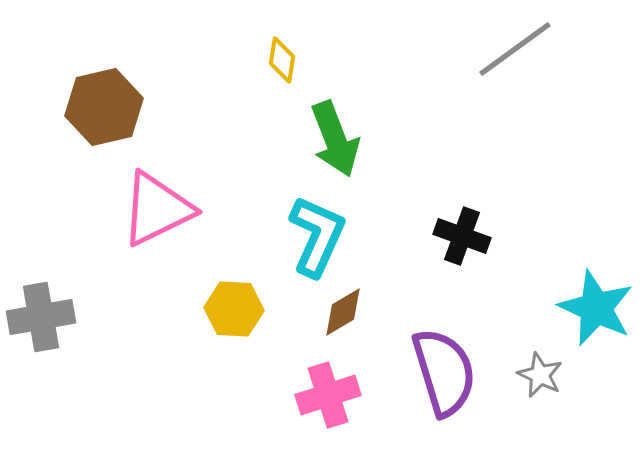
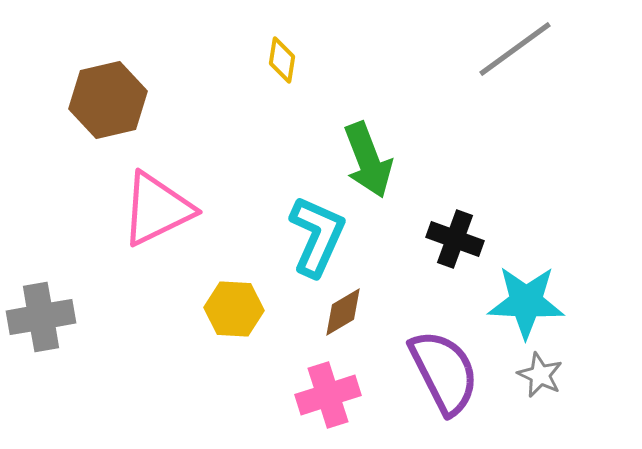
brown hexagon: moved 4 px right, 7 px up
green arrow: moved 33 px right, 21 px down
black cross: moved 7 px left, 3 px down
cyan star: moved 70 px left, 6 px up; rotated 22 degrees counterclockwise
purple semicircle: rotated 10 degrees counterclockwise
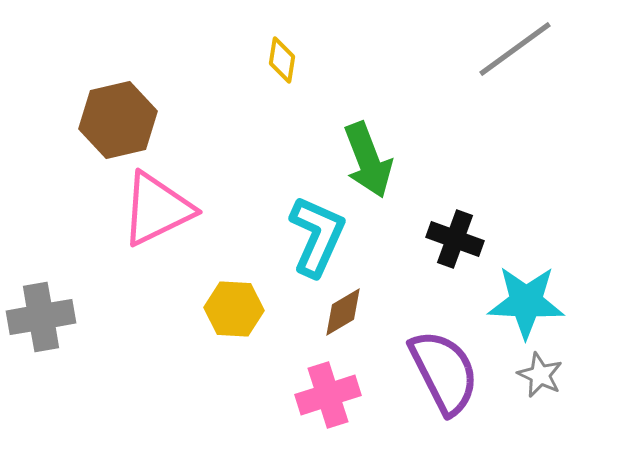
brown hexagon: moved 10 px right, 20 px down
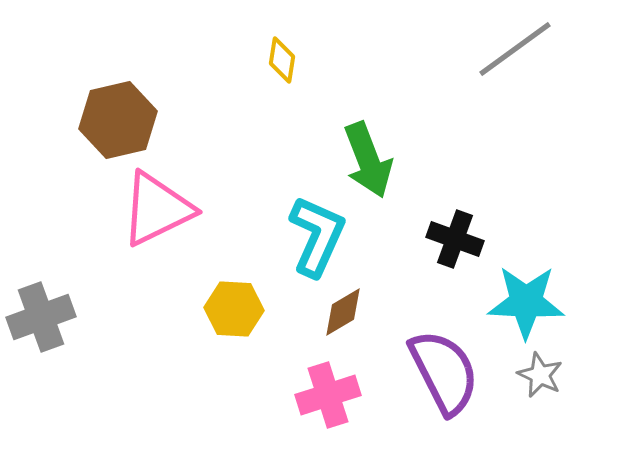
gray cross: rotated 10 degrees counterclockwise
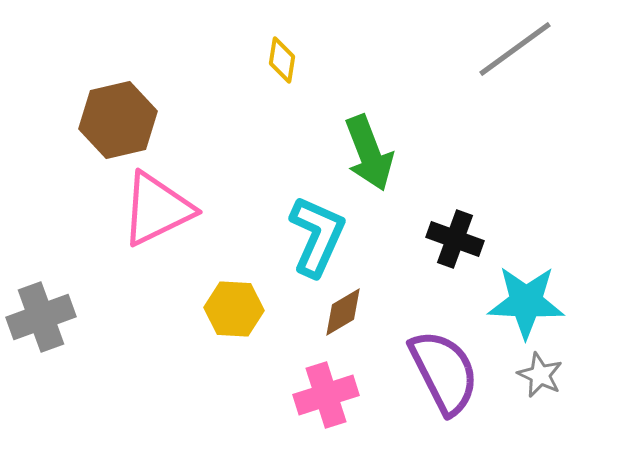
green arrow: moved 1 px right, 7 px up
pink cross: moved 2 px left
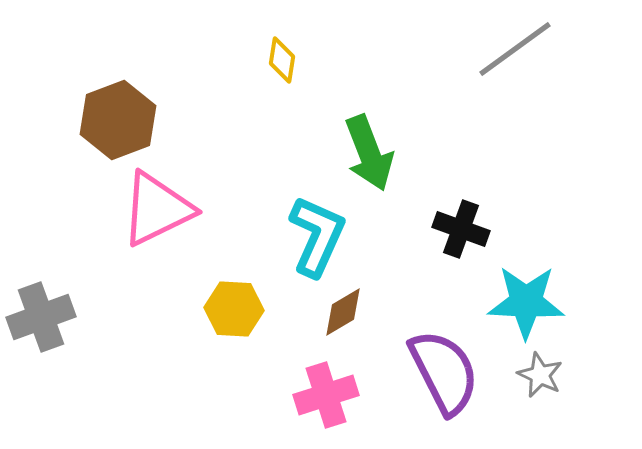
brown hexagon: rotated 8 degrees counterclockwise
black cross: moved 6 px right, 10 px up
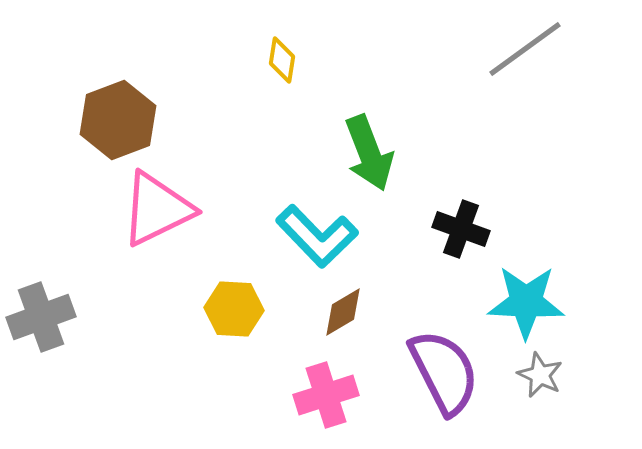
gray line: moved 10 px right
cyan L-shape: rotated 112 degrees clockwise
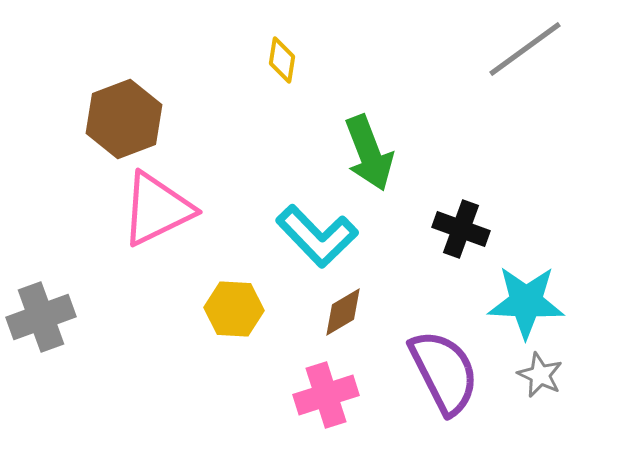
brown hexagon: moved 6 px right, 1 px up
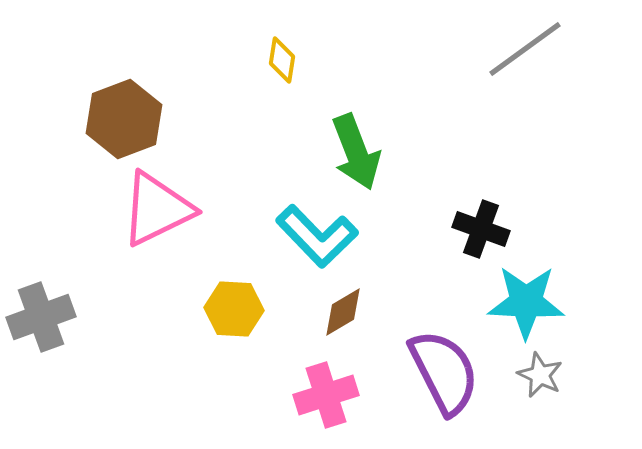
green arrow: moved 13 px left, 1 px up
black cross: moved 20 px right
